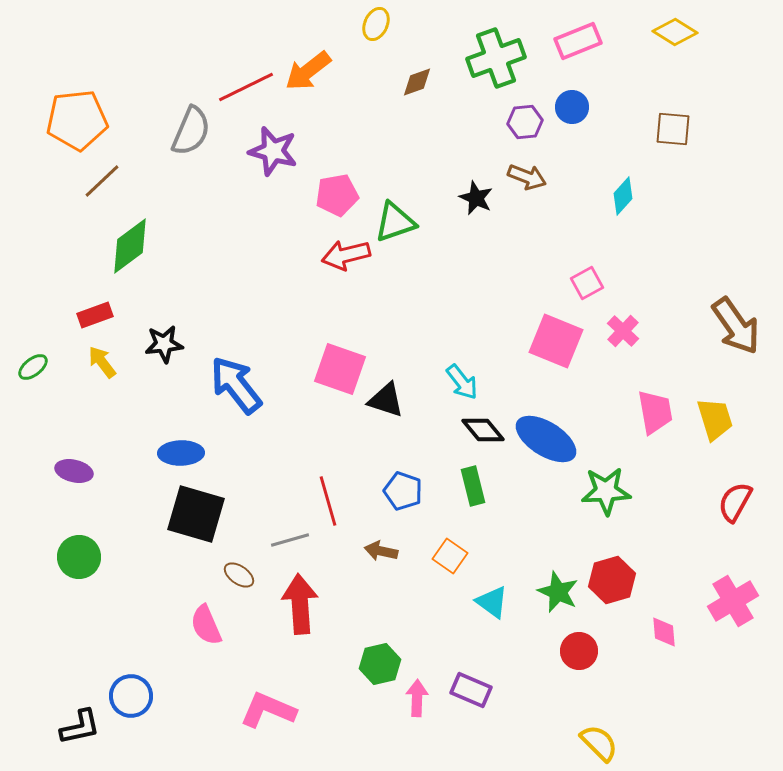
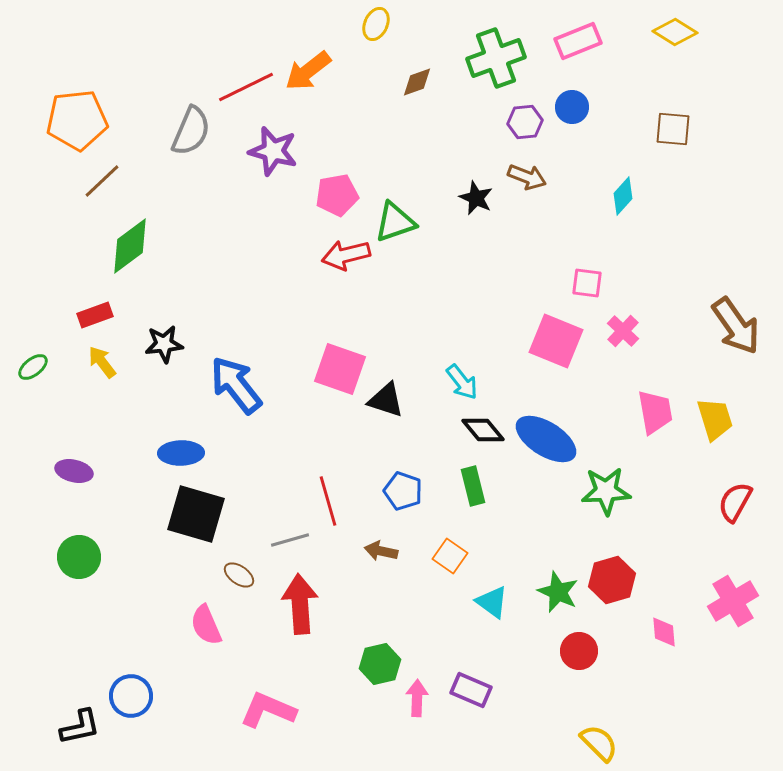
pink square at (587, 283): rotated 36 degrees clockwise
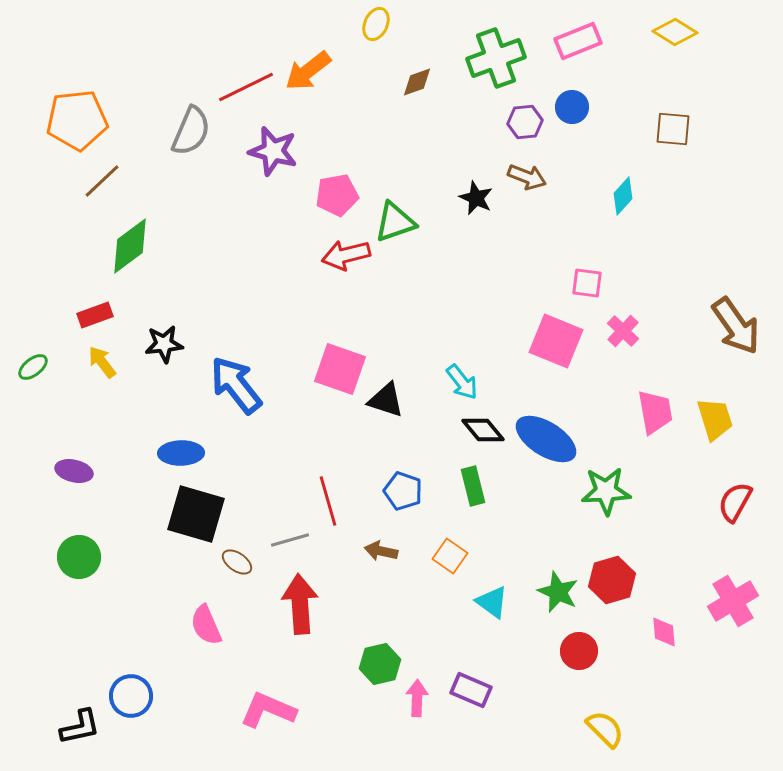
brown ellipse at (239, 575): moved 2 px left, 13 px up
yellow semicircle at (599, 743): moved 6 px right, 14 px up
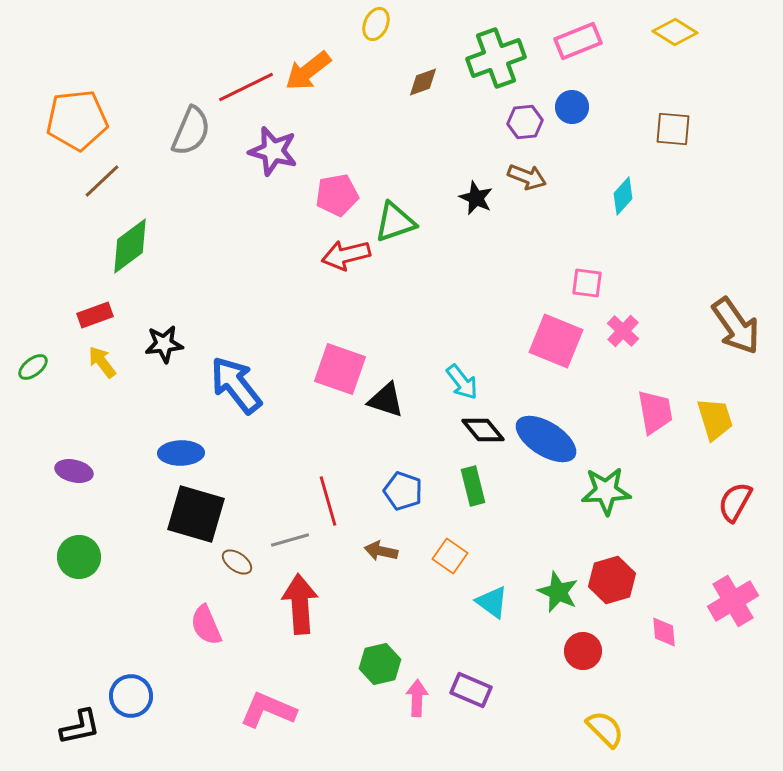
brown diamond at (417, 82): moved 6 px right
red circle at (579, 651): moved 4 px right
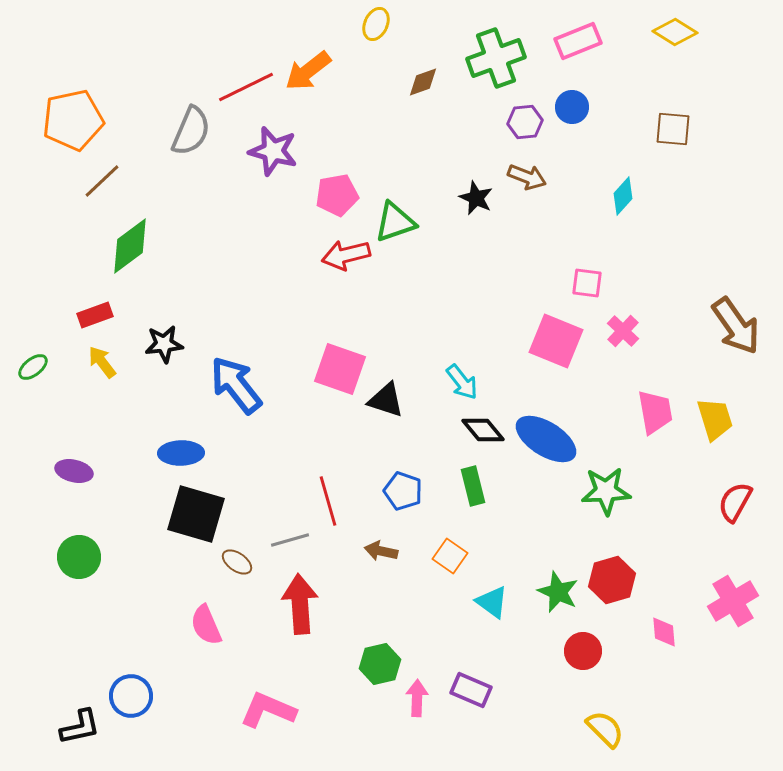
orange pentagon at (77, 120): moved 4 px left; rotated 6 degrees counterclockwise
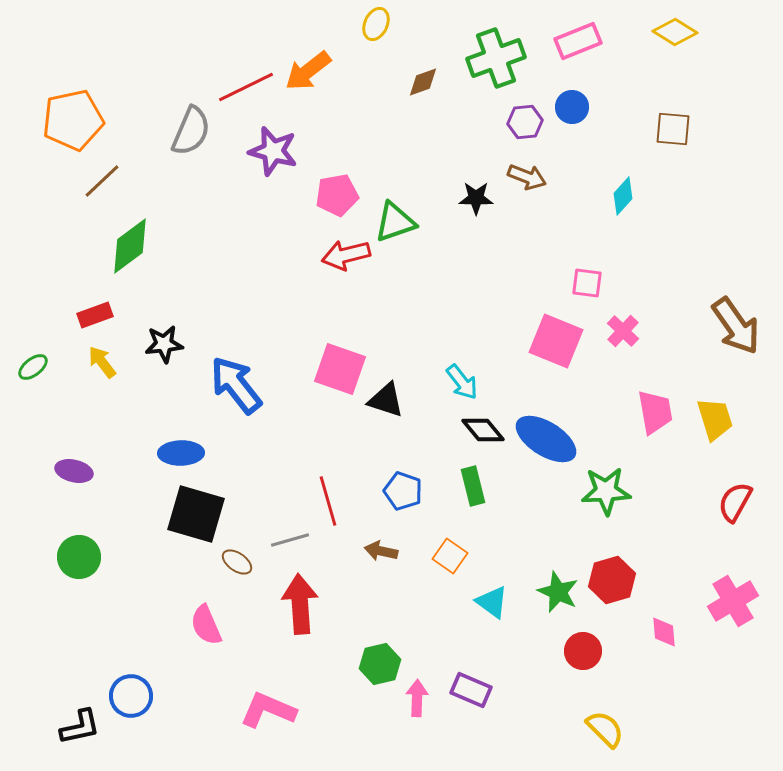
black star at (476, 198): rotated 24 degrees counterclockwise
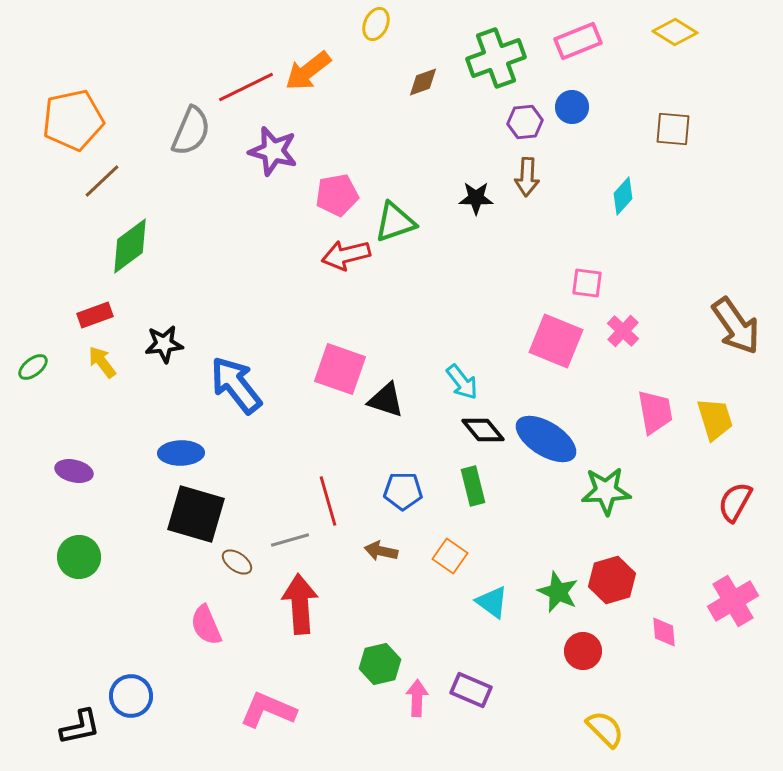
brown arrow at (527, 177): rotated 72 degrees clockwise
blue pentagon at (403, 491): rotated 18 degrees counterclockwise
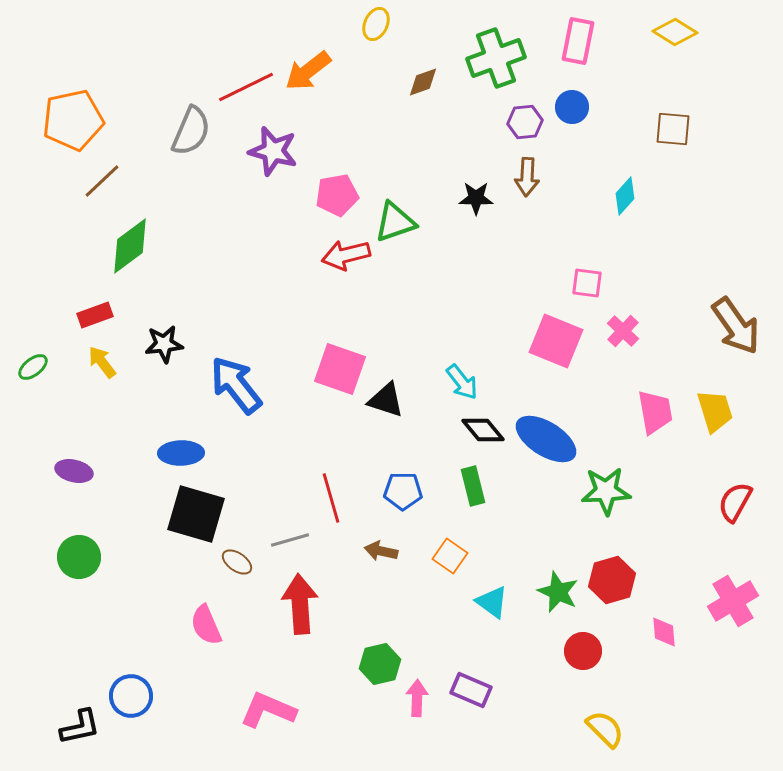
pink rectangle at (578, 41): rotated 57 degrees counterclockwise
cyan diamond at (623, 196): moved 2 px right
yellow trapezoid at (715, 419): moved 8 px up
red line at (328, 501): moved 3 px right, 3 px up
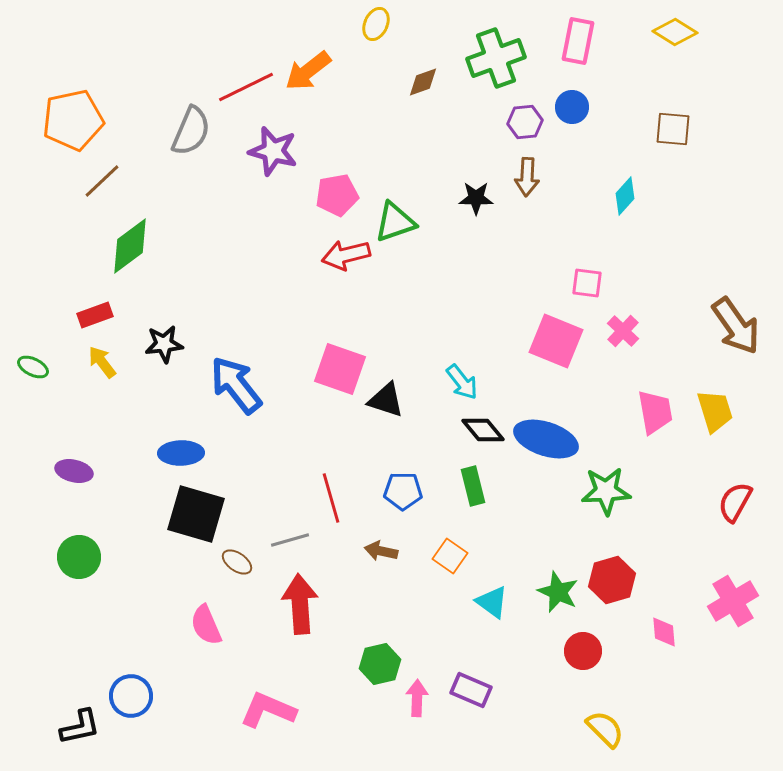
green ellipse at (33, 367): rotated 64 degrees clockwise
blue ellipse at (546, 439): rotated 14 degrees counterclockwise
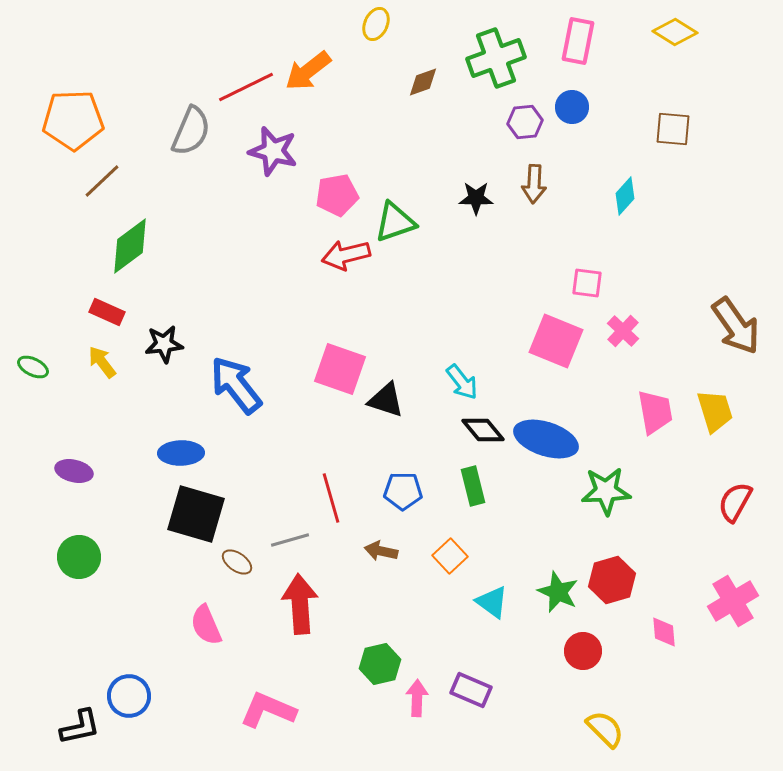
orange pentagon at (73, 120): rotated 10 degrees clockwise
brown arrow at (527, 177): moved 7 px right, 7 px down
red rectangle at (95, 315): moved 12 px right, 3 px up; rotated 44 degrees clockwise
orange square at (450, 556): rotated 12 degrees clockwise
blue circle at (131, 696): moved 2 px left
